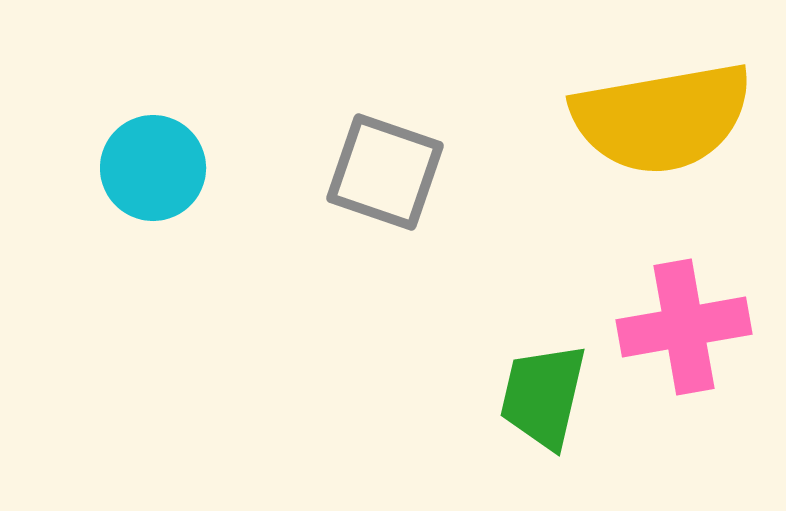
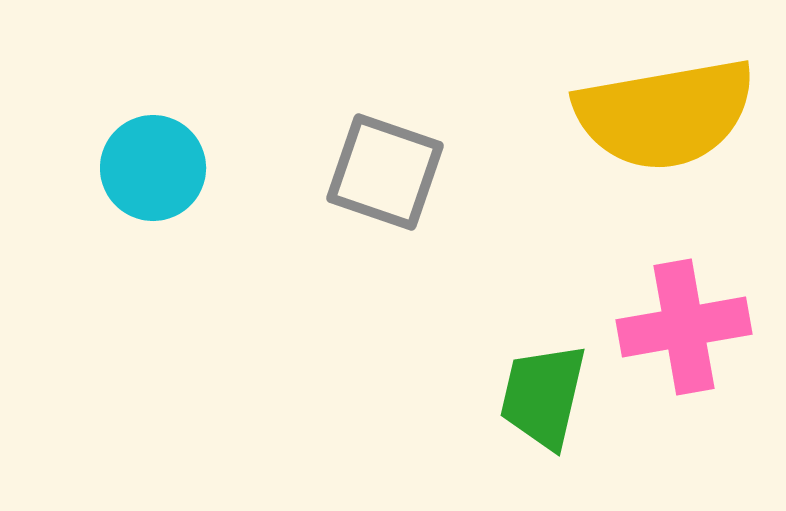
yellow semicircle: moved 3 px right, 4 px up
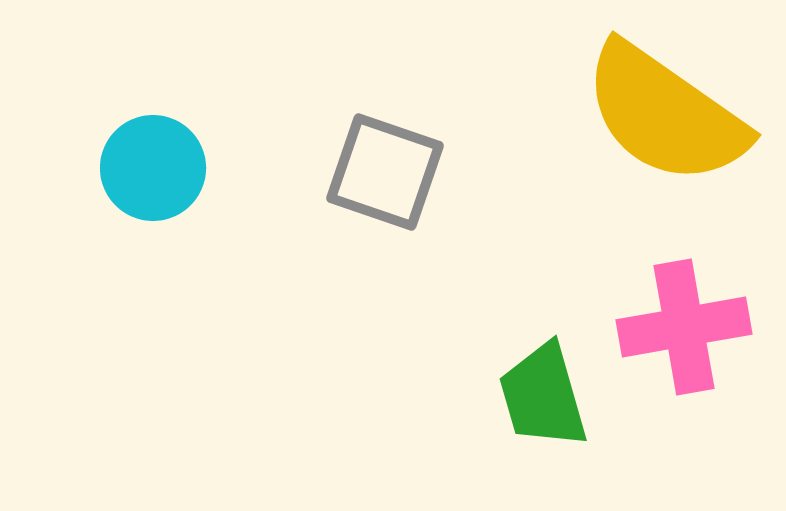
yellow semicircle: rotated 45 degrees clockwise
green trapezoid: rotated 29 degrees counterclockwise
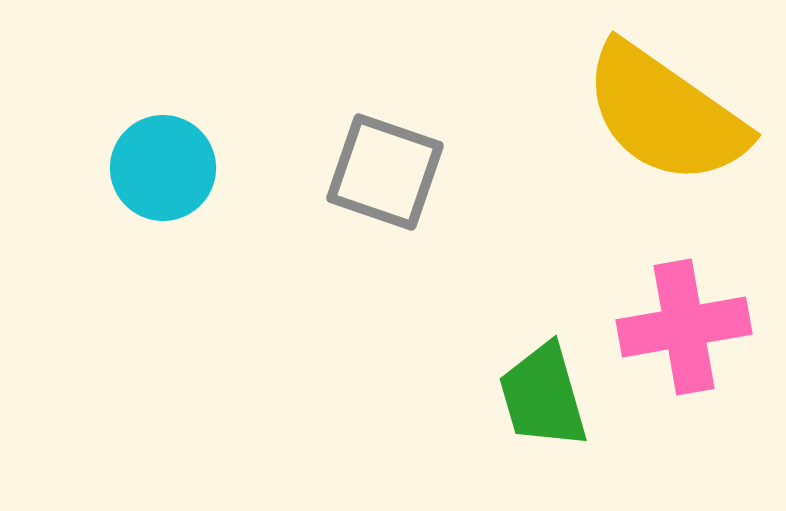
cyan circle: moved 10 px right
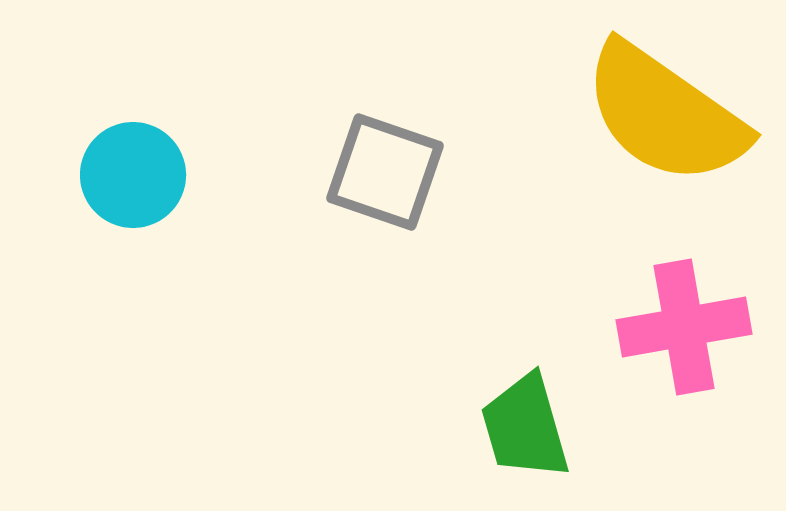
cyan circle: moved 30 px left, 7 px down
green trapezoid: moved 18 px left, 31 px down
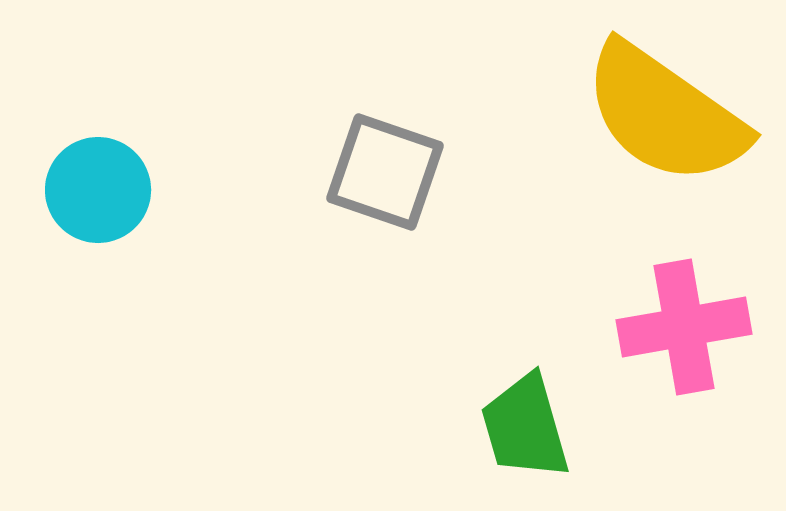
cyan circle: moved 35 px left, 15 px down
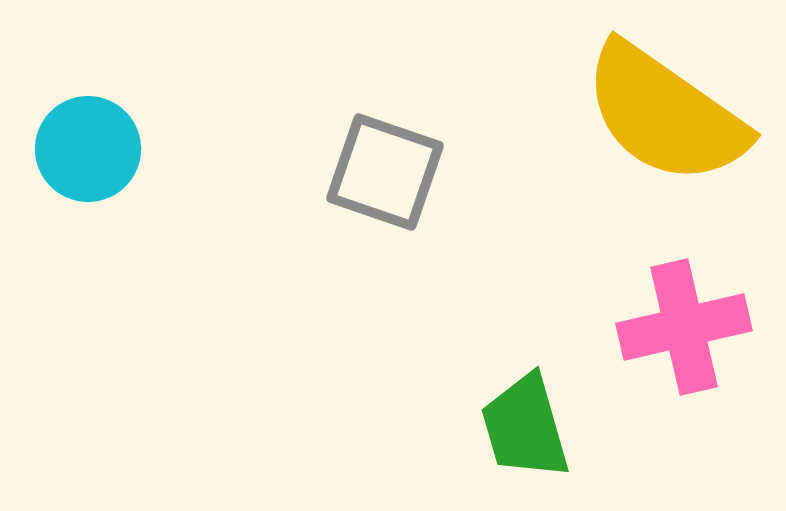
cyan circle: moved 10 px left, 41 px up
pink cross: rotated 3 degrees counterclockwise
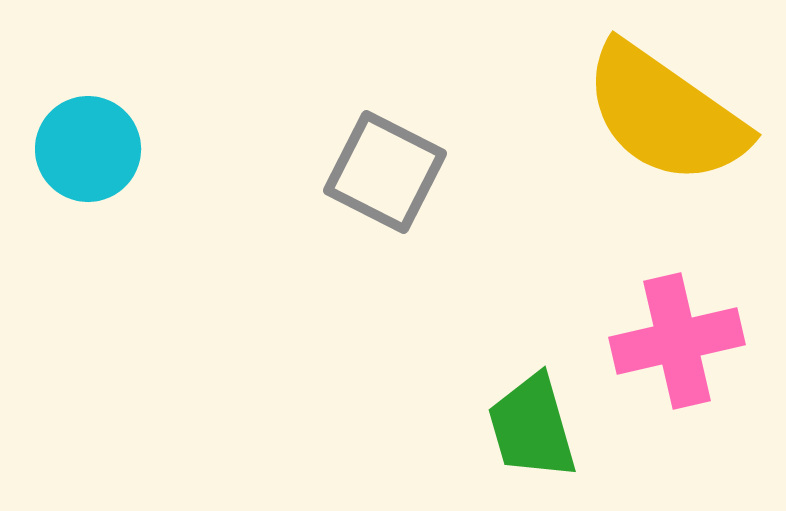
gray square: rotated 8 degrees clockwise
pink cross: moved 7 px left, 14 px down
green trapezoid: moved 7 px right
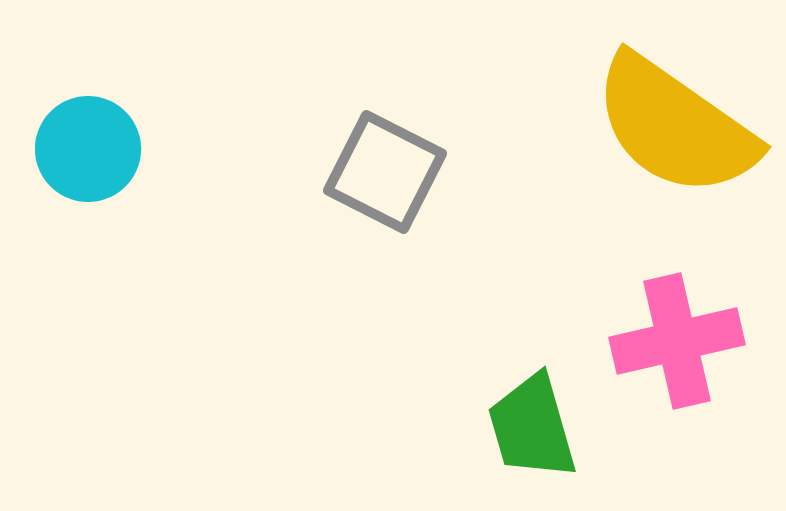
yellow semicircle: moved 10 px right, 12 px down
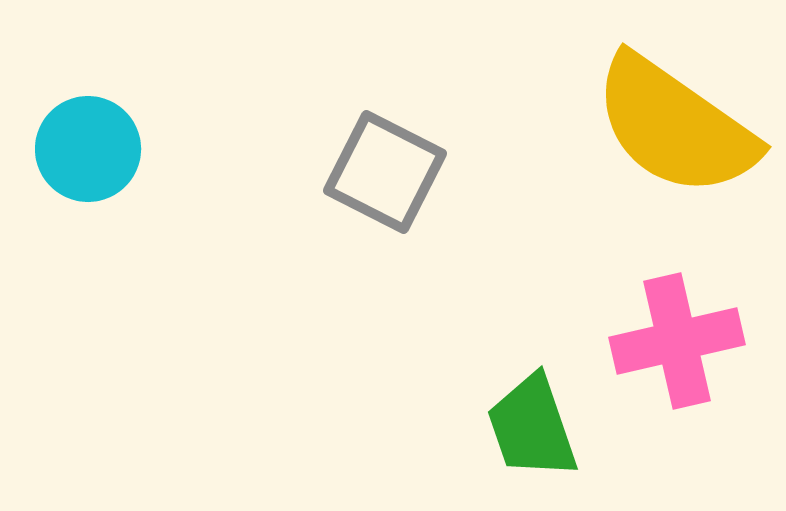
green trapezoid: rotated 3 degrees counterclockwise
